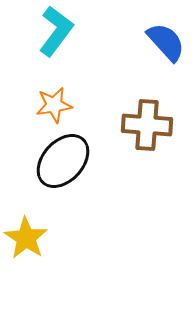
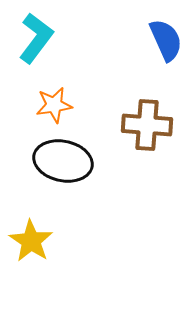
cyan L-shape: moved 20 px left, 7 px down
blue semicircle: moved 2 px up; rotated 18 degrees clockwise
black ellipse: rotated 60 degrees clockwise
yellow star: moved 5 px right, 3 px down
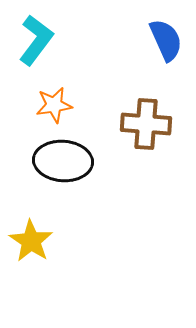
cyan L-shape: moved 2 px down
brown cross: moved 1 px left, 1 px up
black ellipse: rotated 8 degrees counterclockwise
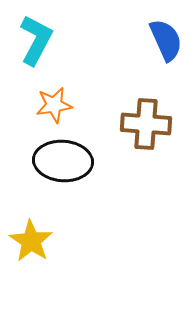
cyan L-shape: rotated 9 degrees counterclockwise
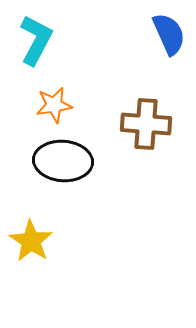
blue semicircle: moved 3 px right, 6 px up
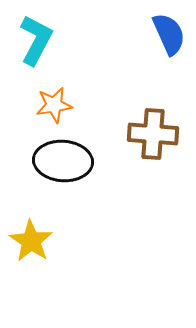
brown cross: moved 7 px right, 10 px down
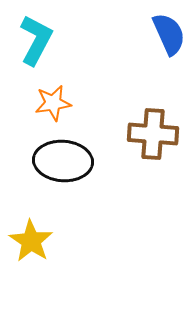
orange star: moved 1 px left, 2 px up
